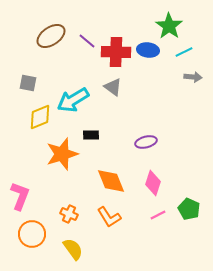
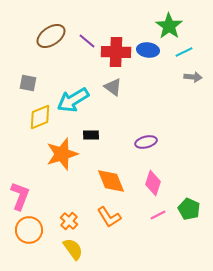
orange cross: moved 7 px down; rotated 18 degrees clockwise
orange circle: moved 3 px left, 4 px up
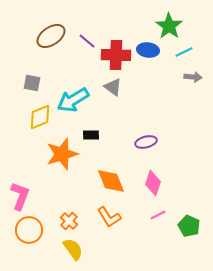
red cross: moved 3 px down
gray square: moved 4 px right
green pentagon: moved 17 px down
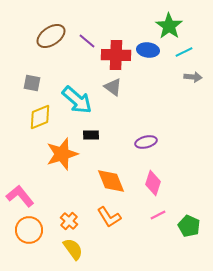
cyan arrow: moved 4 px right; rotated 108 degrees counterclockwise
pink L-shape: rotated 60 degrees counterclockwise
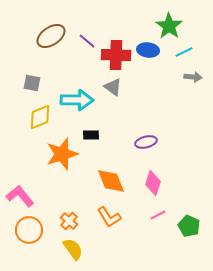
cyan arrow: rotated 40 degrees counterclockwise
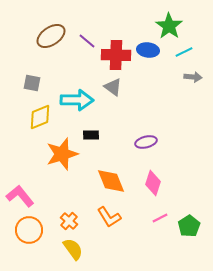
pink line: moved 2 px right, 3 px down
green pentagon: rotated 15 degrees clockwise
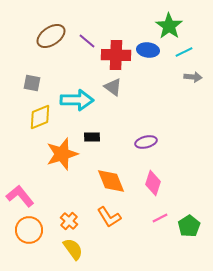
black rectangle: moved 1 px right, 2 px down
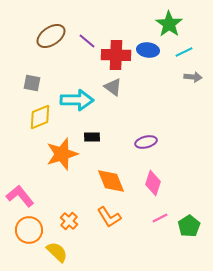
green star: moved 2 px up
yellow semicircle: moved 16 px left, 3 px down; rotated 10 degrees counterclockwise
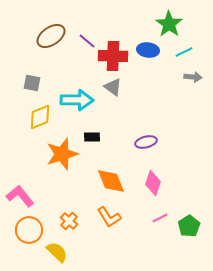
red cross: moved 3 px left, 1 px down
